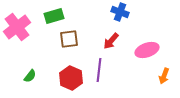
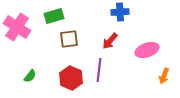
blue cross: rotated 24 degrees counterclockwise
pink cross: rotated 20 degrees counterclockwise
red arrow: moved 1 px left
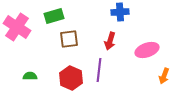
red arrow: rotated 24 degrees counterclockwise
green semicircle: rotated 128 degrees counterclockwise
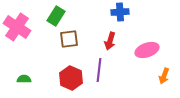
green rectangle: moved 2 px right; rotated 42 degrees counterclockwise
green semicircle: moved 6 px left, 3 px down
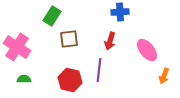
green rectangle: moved 4 px left
pink cross: moved 20 px down
pink ellipse: rotated 70 degrees clockwise
red hexagon: moved 1 px left, 2 px down; rotated 10 degrees counterclockwise
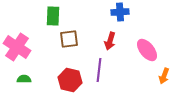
green rectangle: moved 1 px right; rotated 30 degrees counterclockwise
